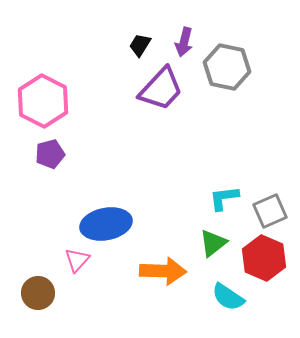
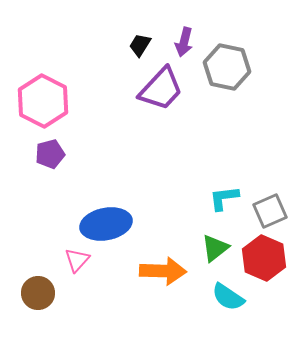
green triangle: moved 2 px right, 5 px down
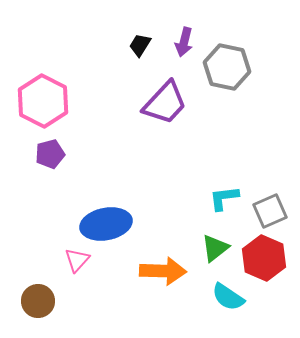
purple trapezoid: moved 4 px right, 14 px down
brown circle: moved 8 px down
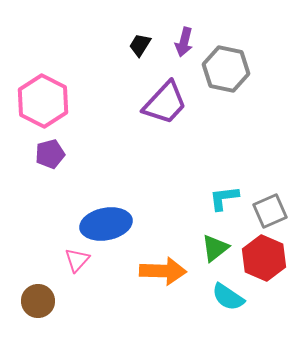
gray hexagon: moved 1 px left, 2 px down
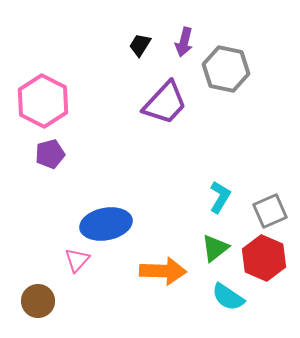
cyan L-shape: moved 4 px left, 1 px up; rotated 128 degrees clockwise
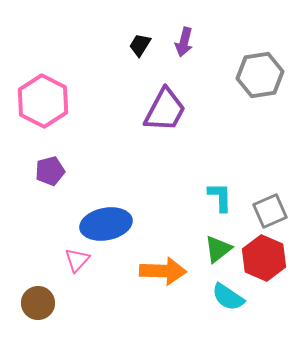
gray hexagon: moved 34 px right, 6 px down; rotated 21 degrees counterclockwise
purple trapezoid: moved 7 px down; rotated 15 degrees counterclockwise
purple pentagon: moved 17 px down
cyan L-shape: rotated 32 degrees counterclockwise
green triangle: moved 3 px right, 1 px down
brown circle: moved 2 px down
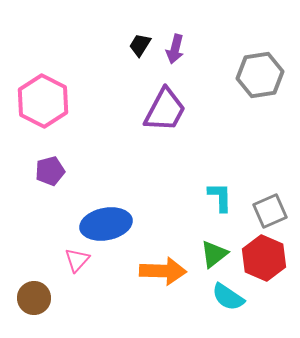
purple arrow: moved 9 px left, 7 px down
green triangle: moved 4 px left, 5 px down
brown circle: moved 4 px left, 5 px up
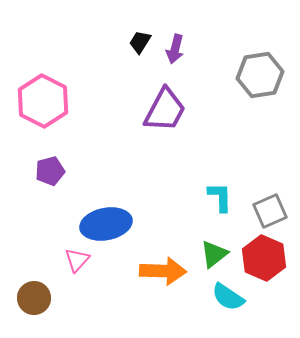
black trapezoid: moved 3 px up
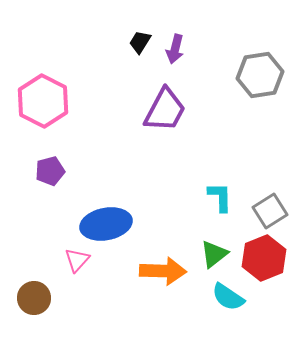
gray square: rotated 8 degrees counterclockwise
red hexagon: rotated 15 degrees clockwise
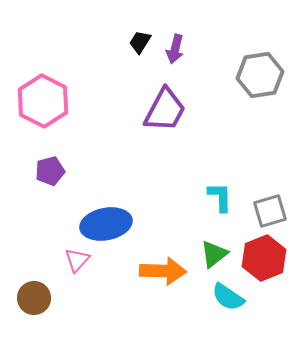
gray square: rotated 16 degrees clockwise
